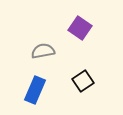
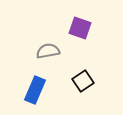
purple square: rotated 15 degrees counterclockwise
gray semicircle: moved 5 px right
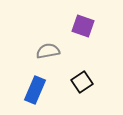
purple square: moved 3 px right, 2 px up
black square: moved 1 px left, 1 px down
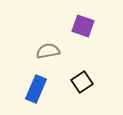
blue rectangle: moved 1 px right, 1 px up
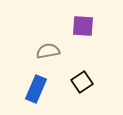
purple square: rotated 15 degrees counterclockwise
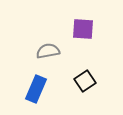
purple square: moved 3 px down
black square: moved 3 px right, 1 px up
